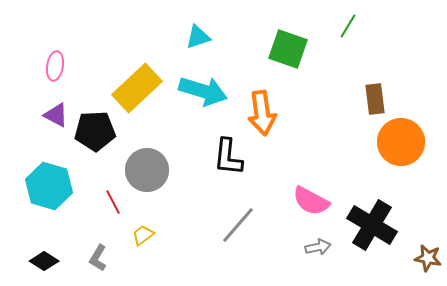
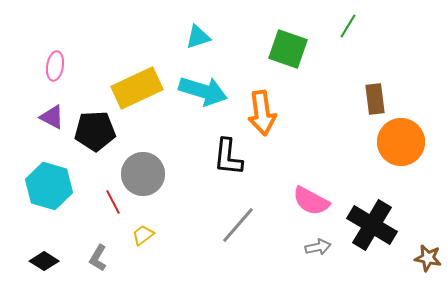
yellow rectangle: rotated 18 degrees clockwise
purple triangle: moved 4 px left, 2 px down
gray circle: moved 4 px left, 4 px down
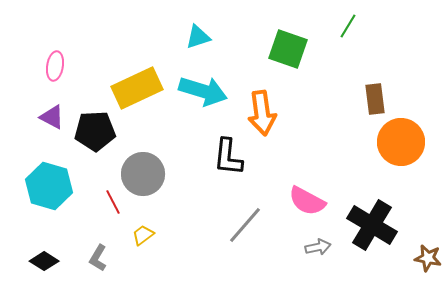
pink semicircle: moved 4 px left
gray line: moved 7 px right
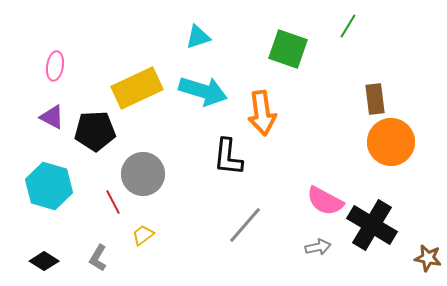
orange circle: moved 10 px left
pink semicircle: moved 18 px right
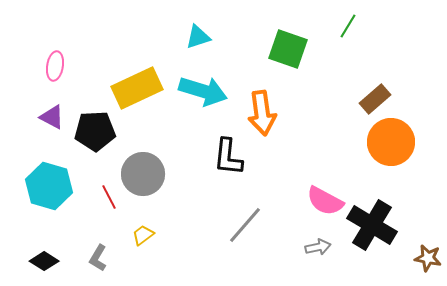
brown rectangle: rotated 56 degrees clockwise
red line: moved 4 px left, 5 px up
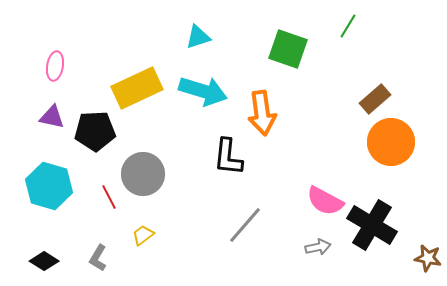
purple triangle: rotated 16 degrees counterclockwise
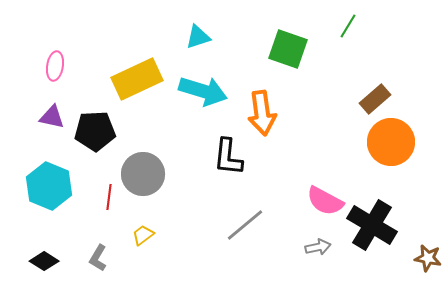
yellow rectangle: moved 9 px up
cyan hexagon: rotated 6 degrees clockwise
red line: rotated 35 degrees clockwise
gray line: rotated 9 degrees clockwise
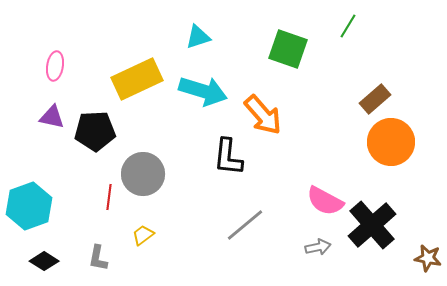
orange arrow: moved 1 px right, 2 px down; rotated 33 degrees counterclockwise
cyan hexagon: moved 20 px left, 20 px down; rotated 18 degrees clockwise
black cross: rotated 18 degrees clockwise
gray L-shape: rotated 20 degrees counterclockwise
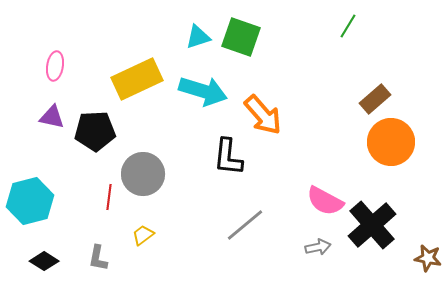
green square: moved 47 px left, 12 px up
cyan hexagon: moved 1 px right, 5 px up; rotated 6 degrees clockwise
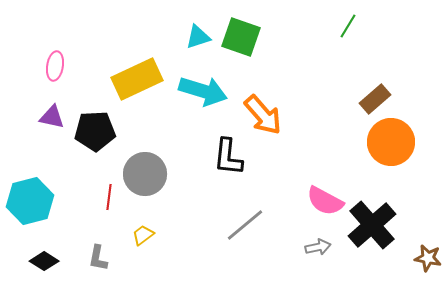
gray circle: moved 2 px right
